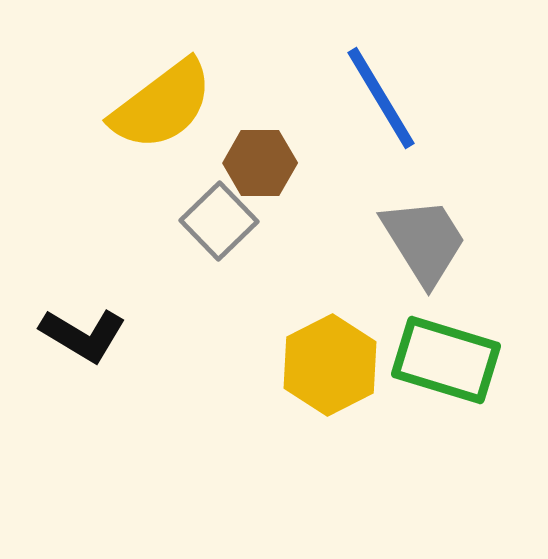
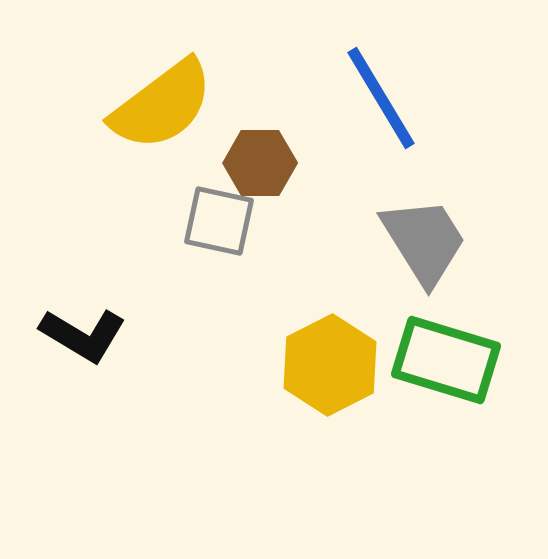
gray square: rotated 34 degrees counterclockwise
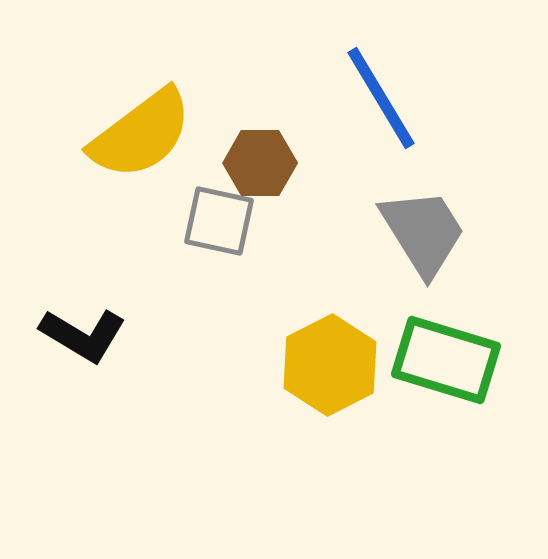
yellow semicircle: moved 21 px left, 29 px down
gray trapezoid: moved 1 px left, 9 px up
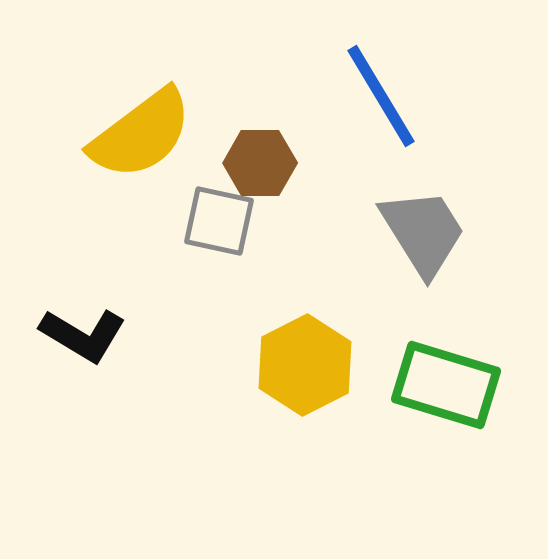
blue line: moved 2 px up
green rectangle: moved 25 px down
yellow hexagon: moved 25 px left
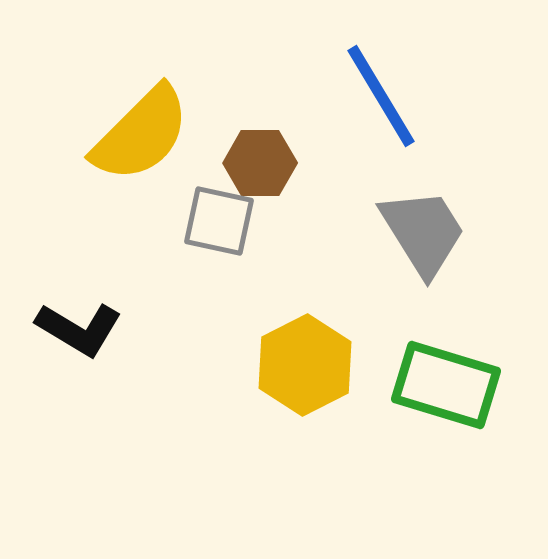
yellow semicircle: rotated 8 degrees counterclockwise
black L-shape: moved 4 px left, 6 px up
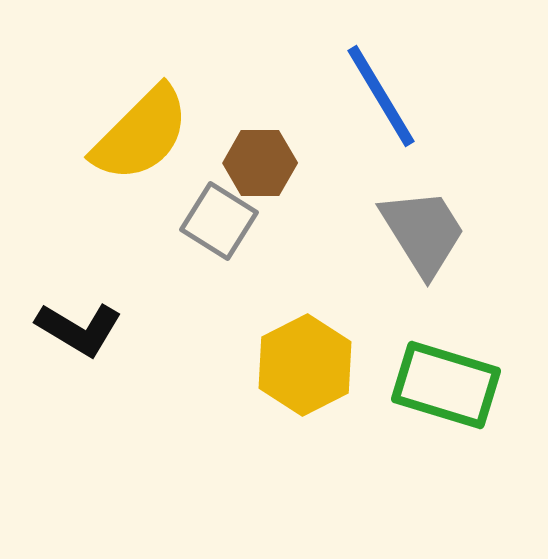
gray square: rotated 20 degrees clockwise
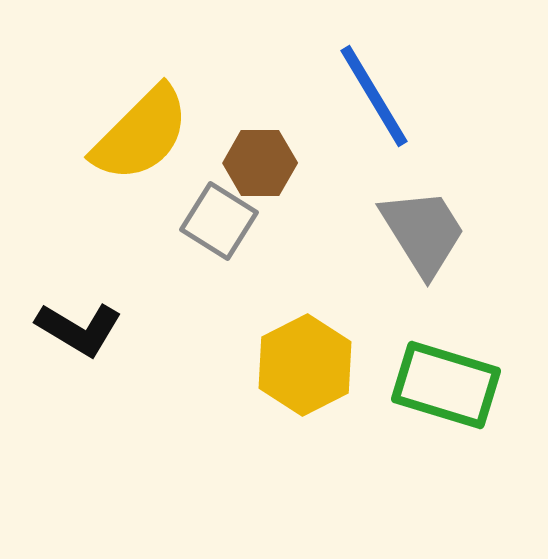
blue line: moved 7 px left
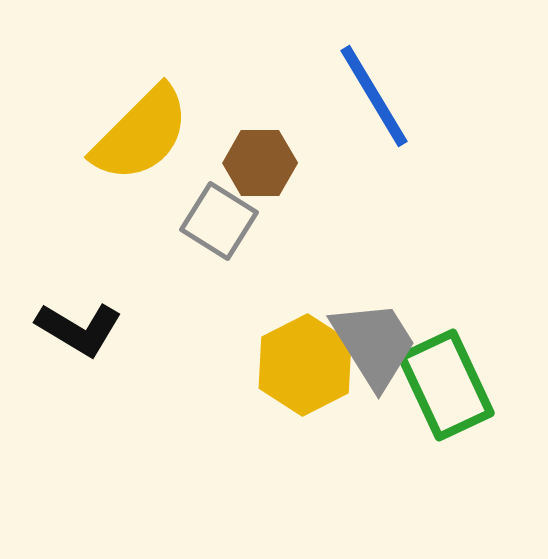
gray trapezoid: moved 49 px left, 112 px down
green rectangle: rotated 48 degrees clockwise
